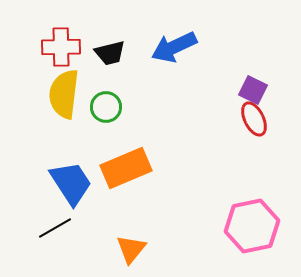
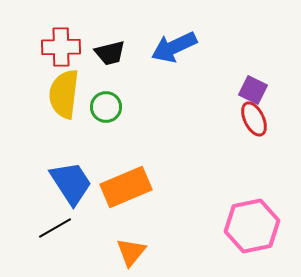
orange rectangle: moved 19 px down
orange triangle: moved 3 px down
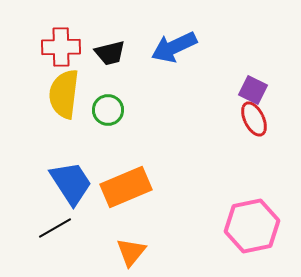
green circle: moved 2 px right, 3 px down
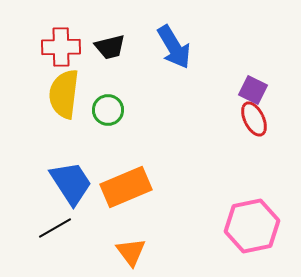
blue arrow: rotated 96 degrees counterclockwise
black trapezoid: moved 6 px up
orange triangle: rotated 16 degrees counterclockwise
